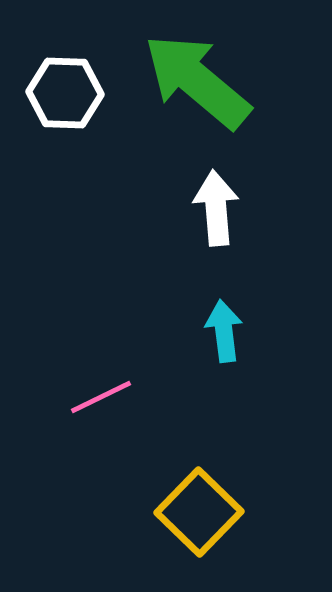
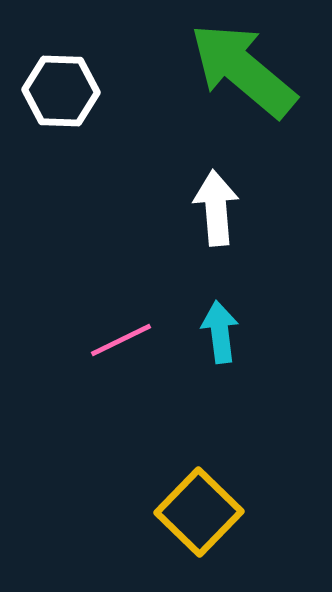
green arrow: moved 46 px right, 11 px up
white hexagon: moved 4 px left, 2 px up
cyan arrow: moved 4 px left, 1 px down
pink line: moved 20 px right, 57 px up
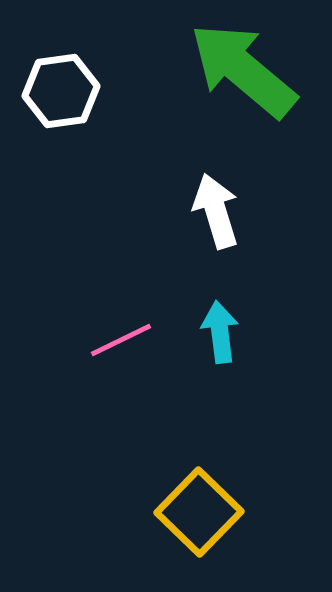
white hexagon: rotated 10 degrees counterclockwise
white arrow: moved 3 px down; rotated 12 degrees counterclockwise
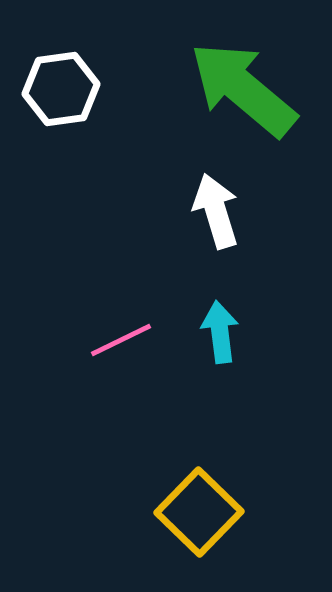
green arrow: moved 19 px down
white hexagon: moved 2 px up
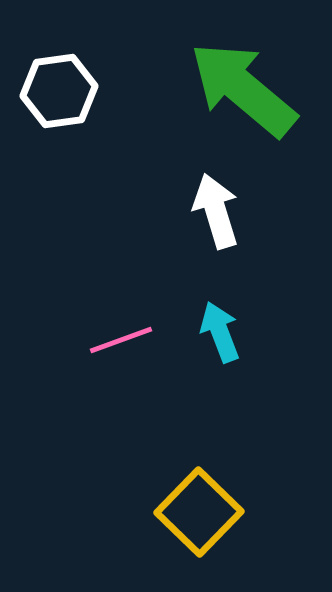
white hexagon: moved 2 px left, 2 px down
cyan arrow: rotated 14 degrees counterclockwise
pink line: rotated 6 degrees clockwise
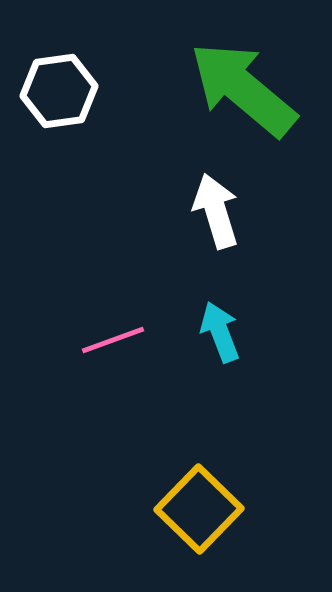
pink line: moved 8 px left
yellow square: moved 3 px up
